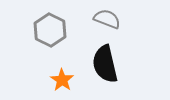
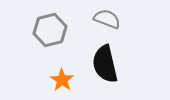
gray hexagon: rotated 20 degrees clockwise
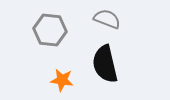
gray hexagon: rotated 20 degrees clockwise
orange star: rotated 25 degrees counterclockwise
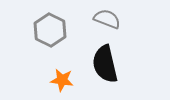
gray hexagon: rotated 20 degrees clockwise
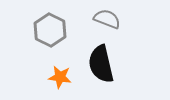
black semicircle: moved 4 px left
orange star: moved 2 px left, 3 px up
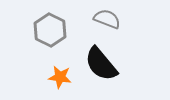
black semicircle: rotated 27 degrees counterclockwise
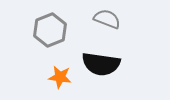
gray hexagon: rotated 12 degrees clockwise
black semicircle: rotated 42 degrees counterclockwise
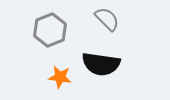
gray semicircle: rotated 24 degrees clockwise
